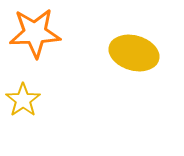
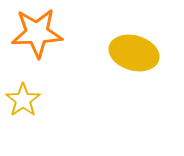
orange star: moved 2 px right
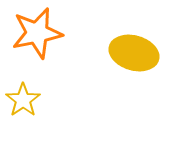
orange star: rotated 9 degrees counterclockwise
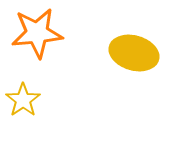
orange star: rotated 6 degrees clockwise
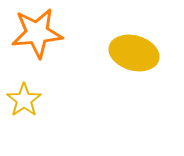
yellow star: moved 1 px right
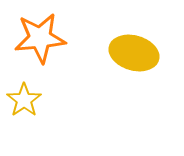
orange star: moved 3 px right, 5 px down
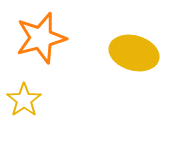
orange star: moved 1 px right; rotated 9 degrees counterclockwise
